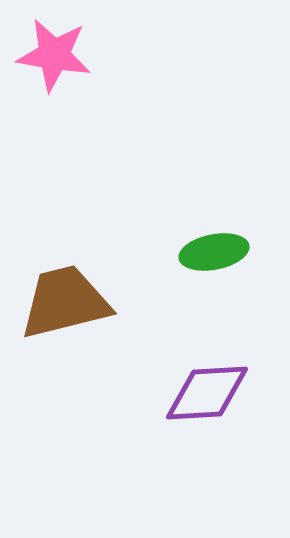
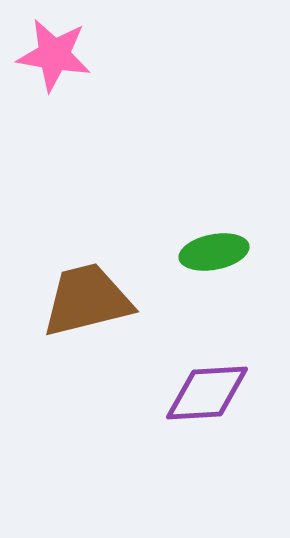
brown trapezoid: moved 22 px right, 2 px up
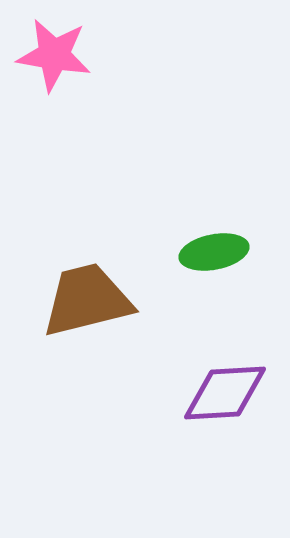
purple diamond: moved 18 px right
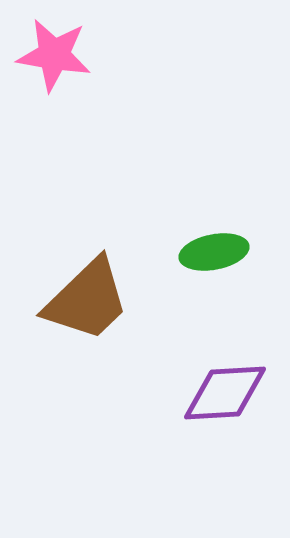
brown trapezoid: rotated 150 degrees clockwise
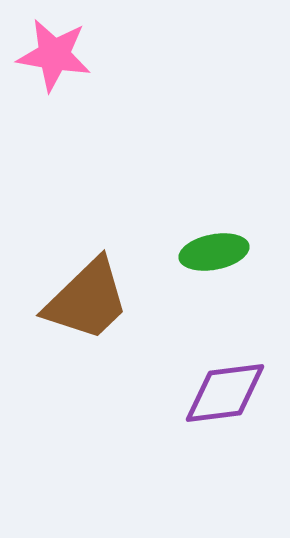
purple diamond: rotated 4 degrees counterclockwise
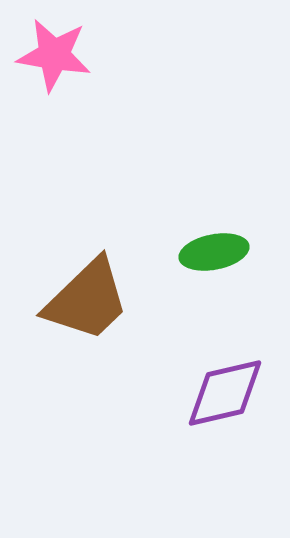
purple diamond: rotated 6 degrees counterclockwise
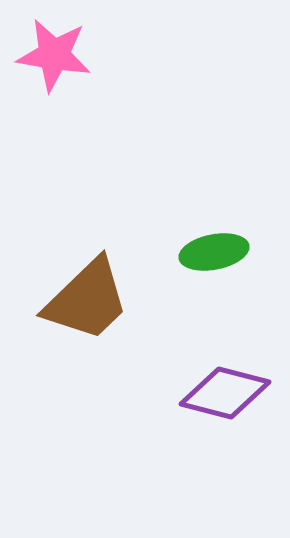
purple diamond: rotated 28 degrees clockwise
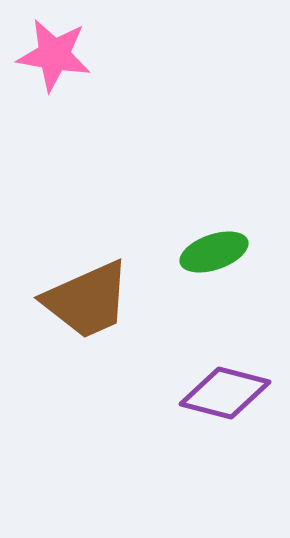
green ellipse: rotated 8 degrees counterclockwise
brown trapezoid: rotated 20 degrees clockwise
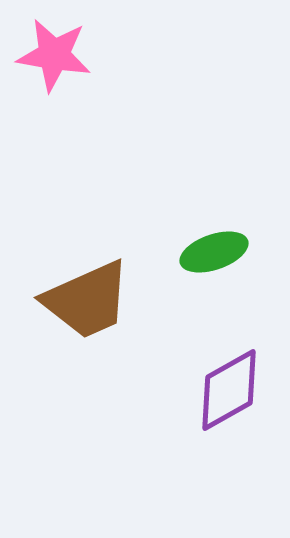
purple diamond: moved 4 px right, 3 px up; rotated 44 degrees counterclockwise
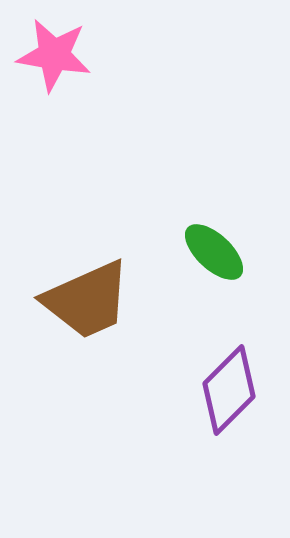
green ellipse: rotated 62 degrees clockwise
purple diamond: rotated 16 degrees counterclockwise
